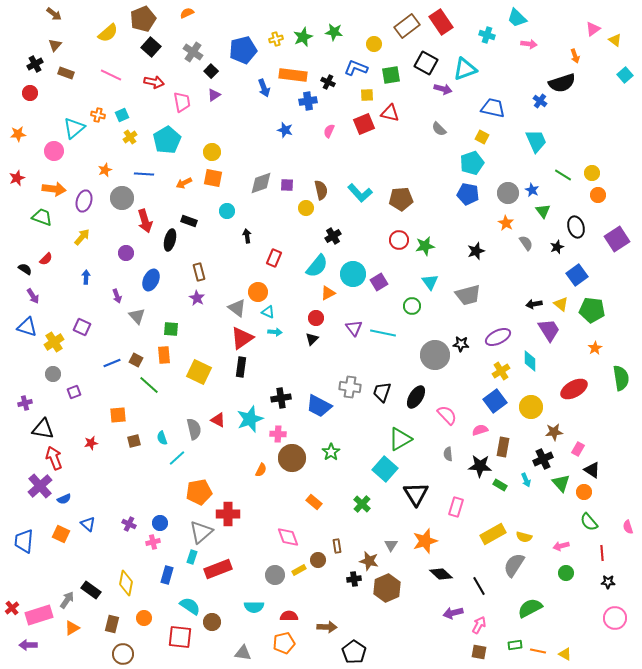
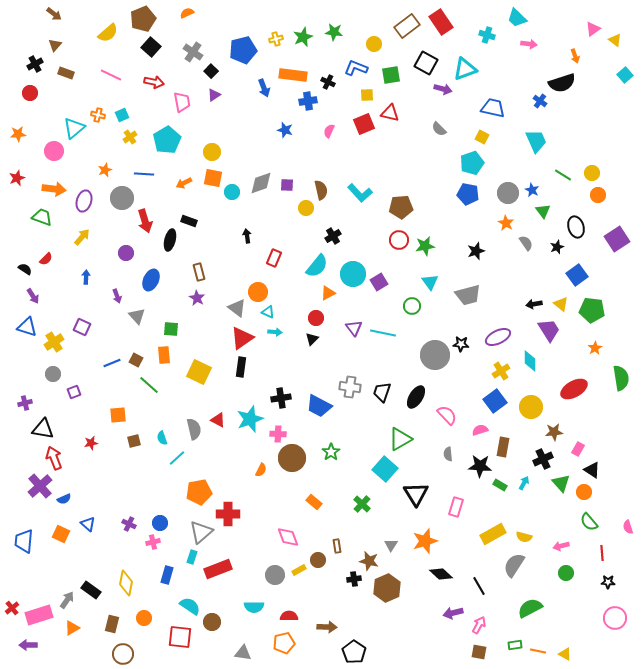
brown pentagon at (401, 199): moved 8 px down
cyan circle at (227, 211): moved 5 px right, 19 px up
cyan arrow at (526, 480): moved 2 px left, 3 px down; rotated 128 degrees counterclockwise
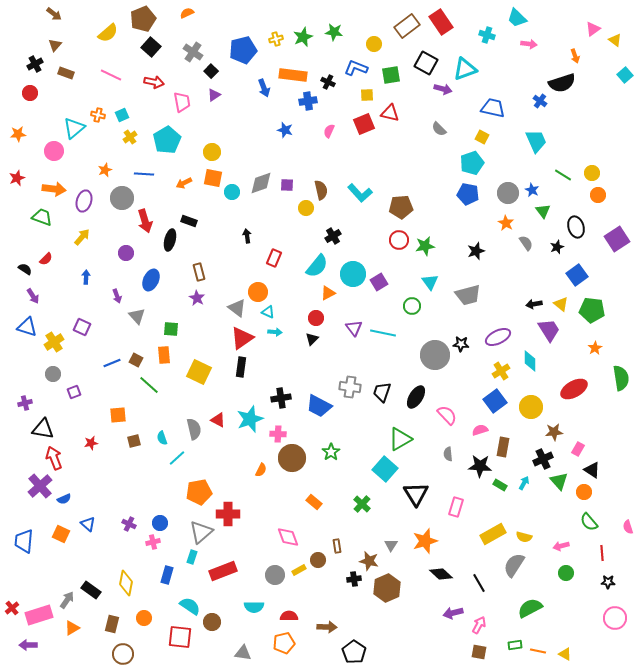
green triangle at (561, 483): moved 2 px left, 2 px up
red rectangle at (218, 569): moved 5 px right, 2 px down
black line at (479, 586): moved 3 px up
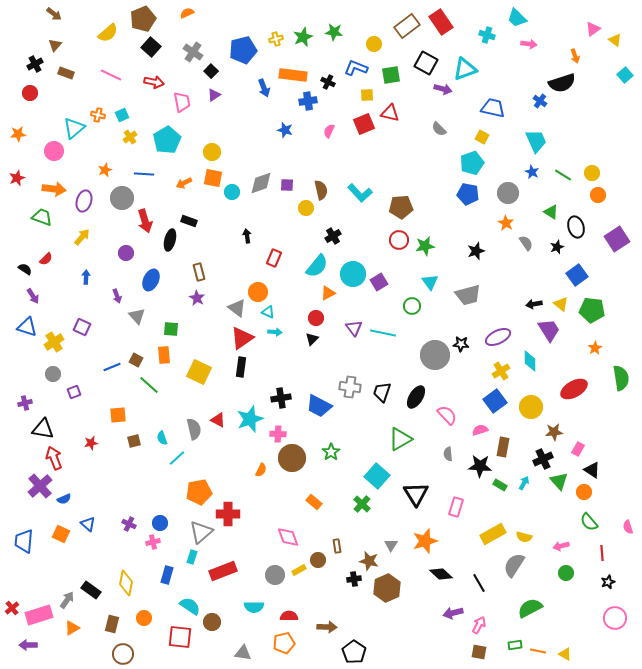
blue star at (532, 190): moved 18 px up
green triangle at (543, 211): moved 8 px right, 1 px down; rotated 21 degrees counterclockwise
blue line at (112, 363): moved 4 px down
cyan square at (385, 469): moved 8 px left, 7 px down
black star at (608, 582): rotated 24 degrees counterclockwise
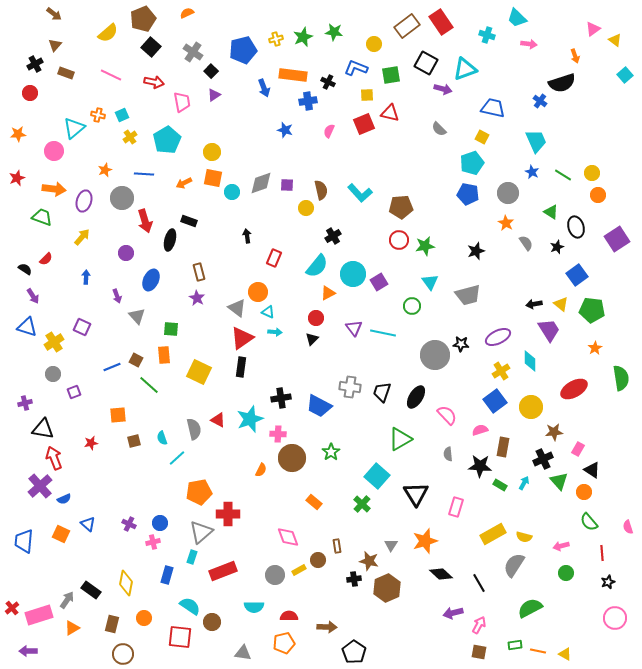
purple arrow at (28, 645): moved 6 px down
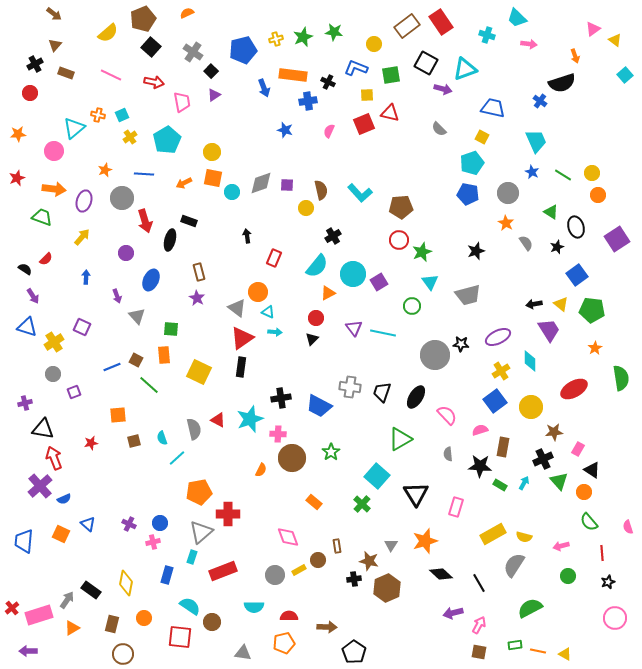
green star at (425, 246): moved 3 px left, 6 px down; rotated 12 degrees counterclockwise
green circle at (566, 573): moved 2 px right, 3 px down
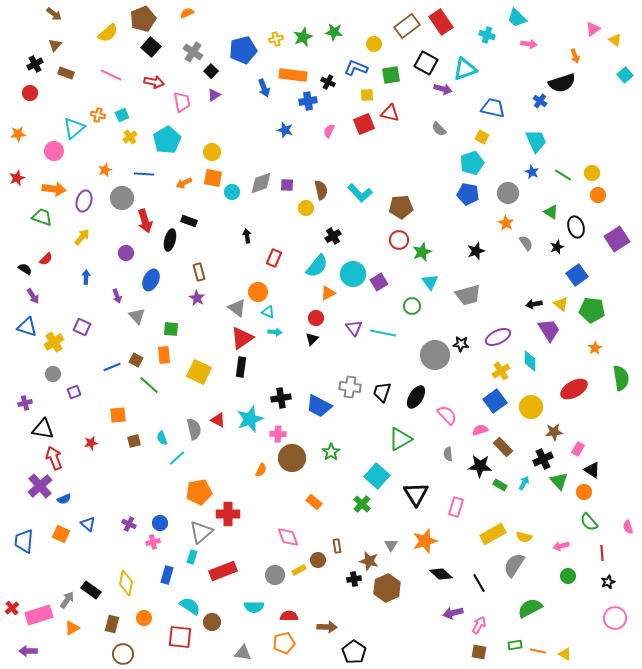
brown rectangle at (503, 447): rotated 54 degrees counterclockwise
